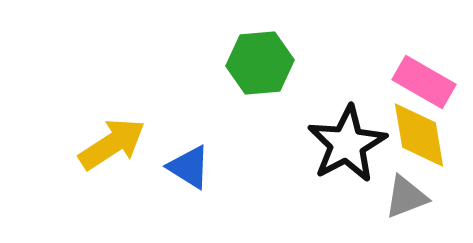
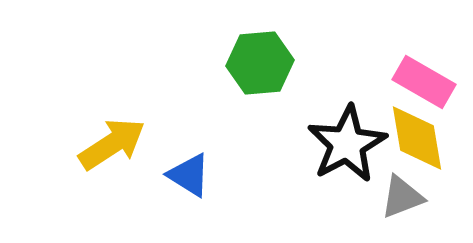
yellow diamond: moved 2 px left, 3 px down
blue triangle: moved 8 px down
gray triangle: moved 4 px left
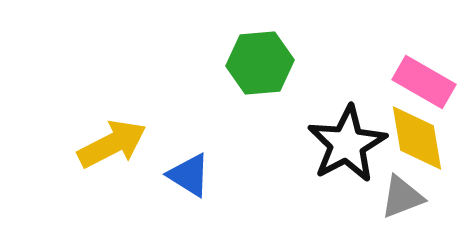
yellow arrow: rotated 6 degrees clockwise
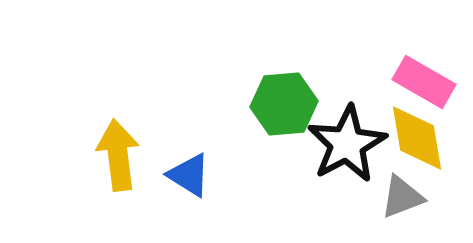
green hexagon: moved 24 px right, 41 px down
yellow arrow: moved 6 px right, 11 px down; rotated 70 degrees counterclockwise
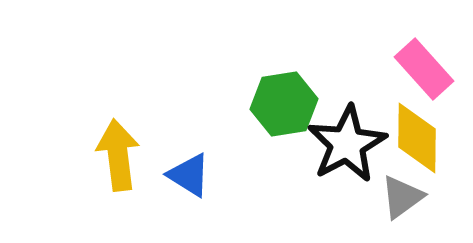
pink rectangle: moved 13 px up; rotated 18 degrees clockwise
green hexagon: rotated 4 degrees counterclockwise
yellow diamond: rotated 10 degrees clockwise
gray triangle: rotated 15 degrees counterclockwise
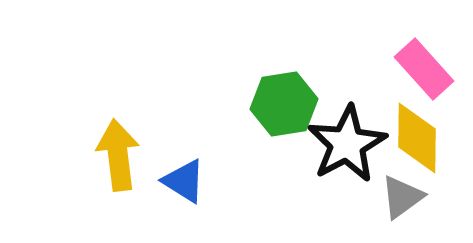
blue triangle: moved 5 px left, 6 px down
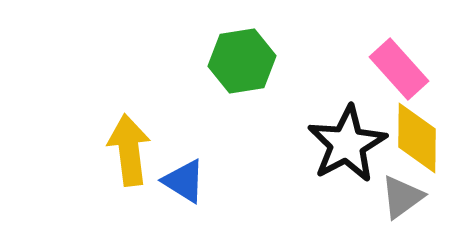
pink rectangle: moved 25 px left
green hexagon: moved 42 px left, 43 px up
yellow arrow: moved 11 px right, 5 px up
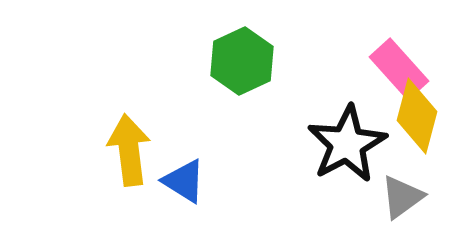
green hexagon: rotated 16 degrees counterclockwise
yellow diamond: moved 22 px up; rotated 14 degrees clockwise
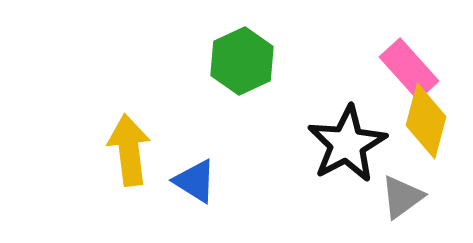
pink rectangle: moved 10 px right
yellow diamond: moved 9 px right, 5 px down
blue triangle: moved 11 px right
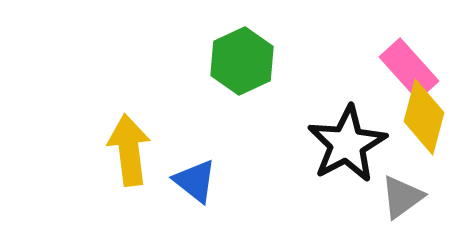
yellow diamond: moved 2 px left, 4 px up
blue triangle: rotated 6 degrees clockwise
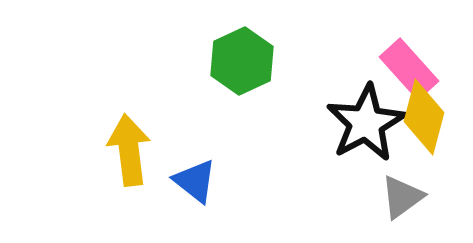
black star: moved 19 px right, 21 px up
